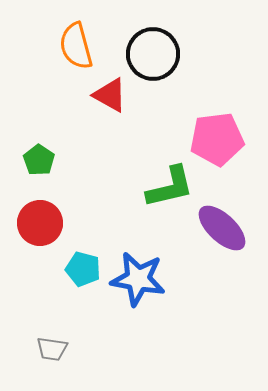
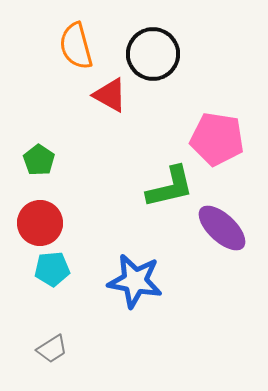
pink pentagon: rotated 16 degrees clockwise
cyan pentagon: moved 31 px left; rotated 20 degrees counterclockwise
blue star: moved 3 px left, 2 px down
gray trapezoid: rotated 40 degrees counterclockwise
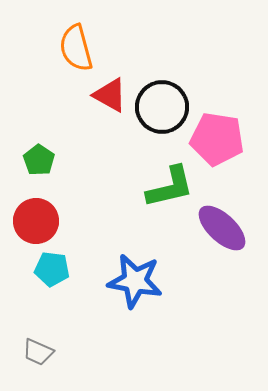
orange semicircle: moved 2 px down
black circle: moved 9 px right, 53 px down
red circle: moved 4 px left, 2 px up
cyan pentagon: rotated 12 degrees clockwise
gray trapezoid: moved 14 px left, 3 px down; rotated 56 degrees clockwise
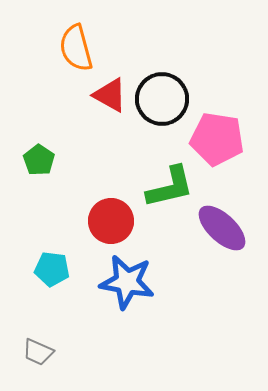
black circle: moved 8 px up
red circle: moved 75 px right
blue star: moved 8 px left, 1 px down
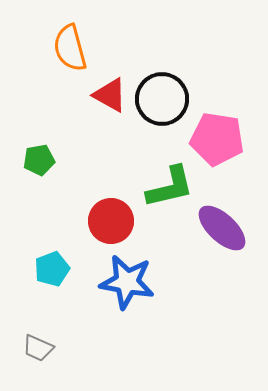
orange semicircle: moved 6 px left
green pentagon: rotated 28 degrees clockwise
cyan pentagon: rotated 28 degrees counterclockwise
gray trapezoid: moved 4 px up
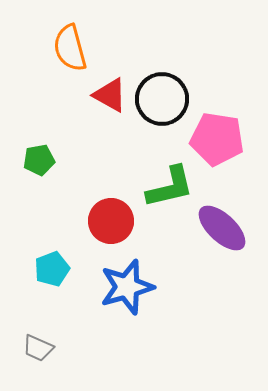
blue star: moved 5 px down; rotated 26 degrees counterclockwise
